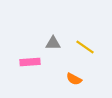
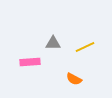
yellow line: rotated 60 degrees counterclockwise
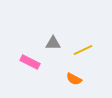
yellow line: moved 2 px left, 3 px down
pink rectangle: rotated 30 degrees clockwise
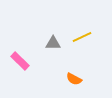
yellow line: moved 1 px left, 13 px up
pink rectangle: moved 10 px left, 1 px up; rotated 18 degrees clockwise
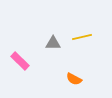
yellow line: rotated 12 degrees clockwise
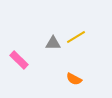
yellow line: moved 6 px left; rotated 18 degrees counterclockwise
pink rectangle: moved 1 px left, 1 px up
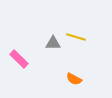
yellow line: rotated 48 degrees clockwise
pink rectangle: moved 1 px up
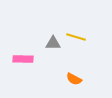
pink rectangle: moved 4 px right; rotated 42 degrees counterclockwise
